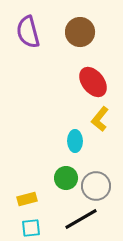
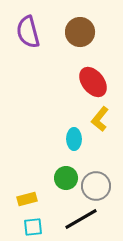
cyan ellipse: moved 1 px left, 2 px up
cyan square: moved 2 px right, 1 px up
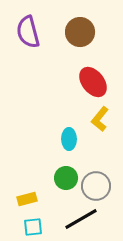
cyan ellipse: moved 5 px left
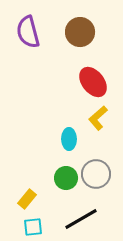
yellow L-shape: moved 2 px left, 1 px up; rotated 10 degrees clockwise
gray circle: moved 12 px up
yellow rectangle: rotated 36 degrees counterclockwise
